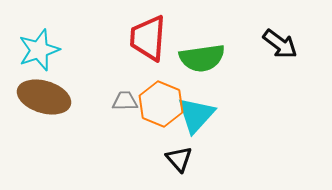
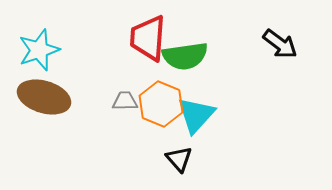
green semicircle: moved 17 px left, 2 px up
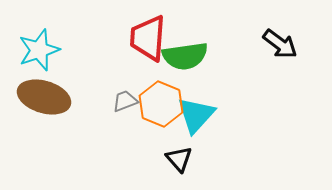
gray trapezoid: rotated 20 degrees counterclockwise
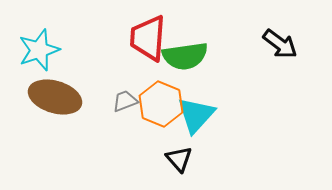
brown ellipse: moved 11 px right
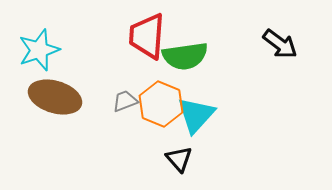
red trapezoid: moved 1 px left, 2 px up
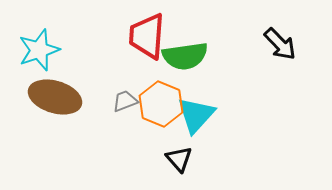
black arrow: rotated 9 degrees clockwise
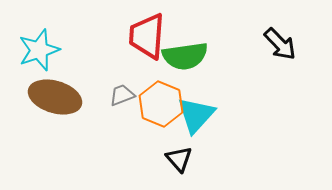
gray trapezoid: moved 3 px left, 6 px up
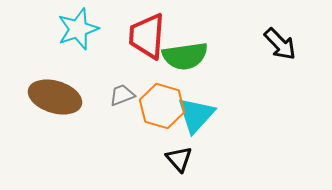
cyan star: moved 39 px right, 21 px up
orange hexagon: moved 1 px right, 2 px down; rotated 6 degrees counterclockwise
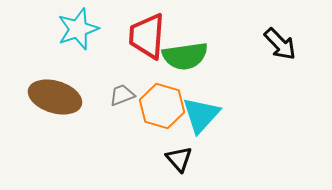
cyan triangle: moved 5 px right
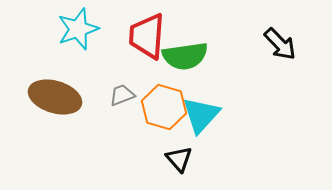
orange hexagon: moved 2 px right, 1 px down
